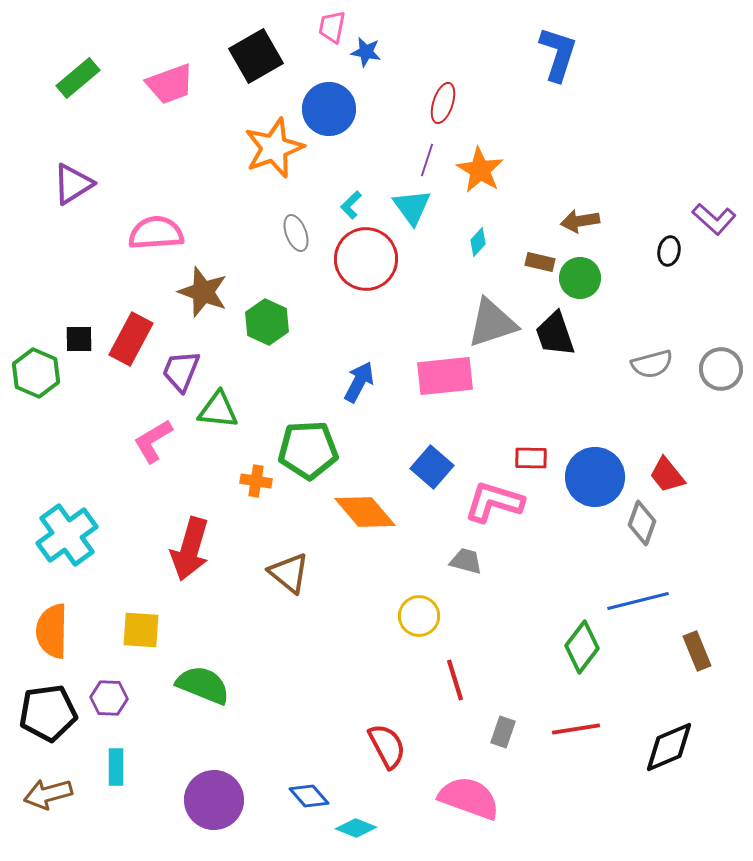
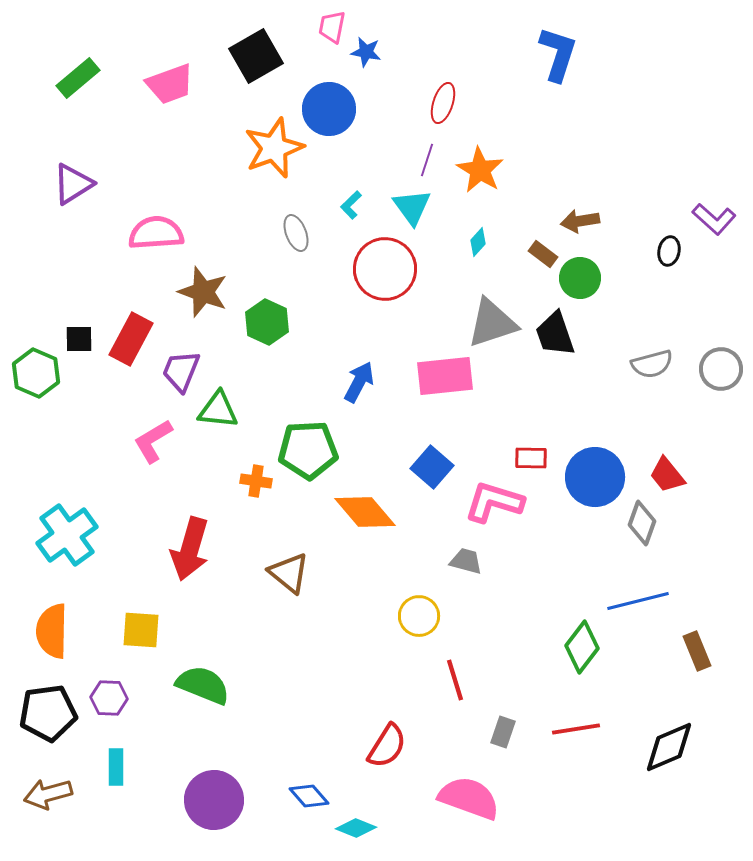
red circle at (366, 259): moved 19 px right, 10 px down
brown rectangle at (540, 262): moved 3 px right, 8 px up; rotated 24 degrees clockwise
red semicircle at (387, 746): rotated 60 degrees clockwise
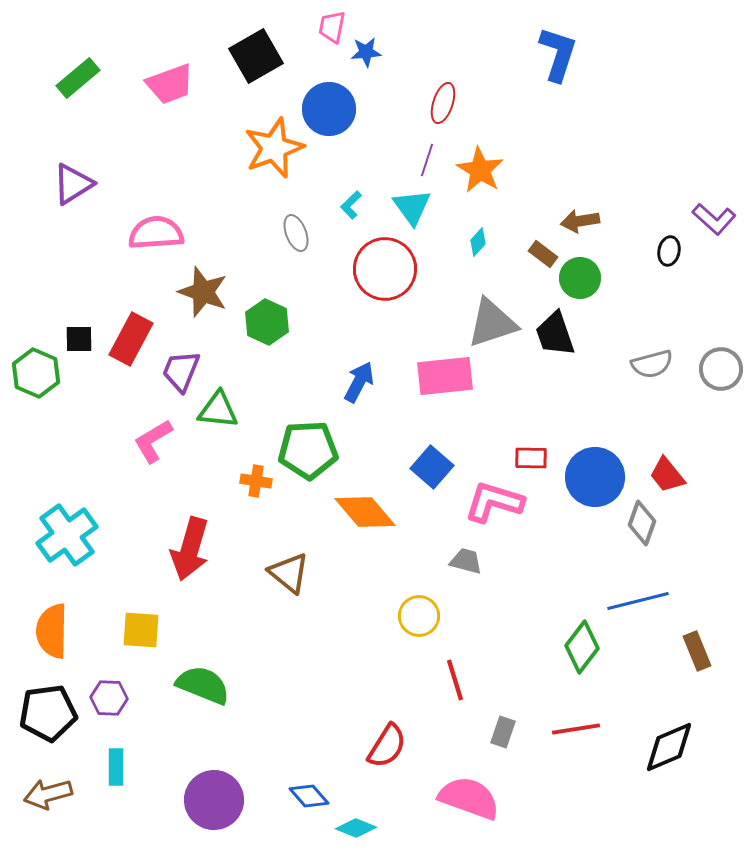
blue star at (366, 52): rotated 16 degrees counterclockwise
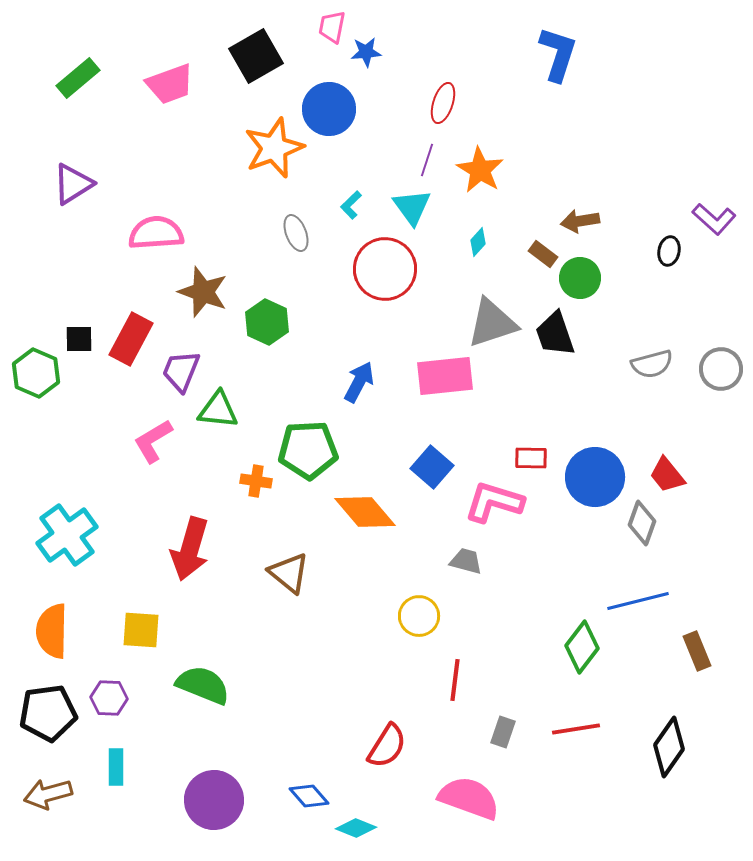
red line at (455, 680): rotated 24 degrees clockwise
black diamond at (669, 747): rotated 32 degrees counterclockwise
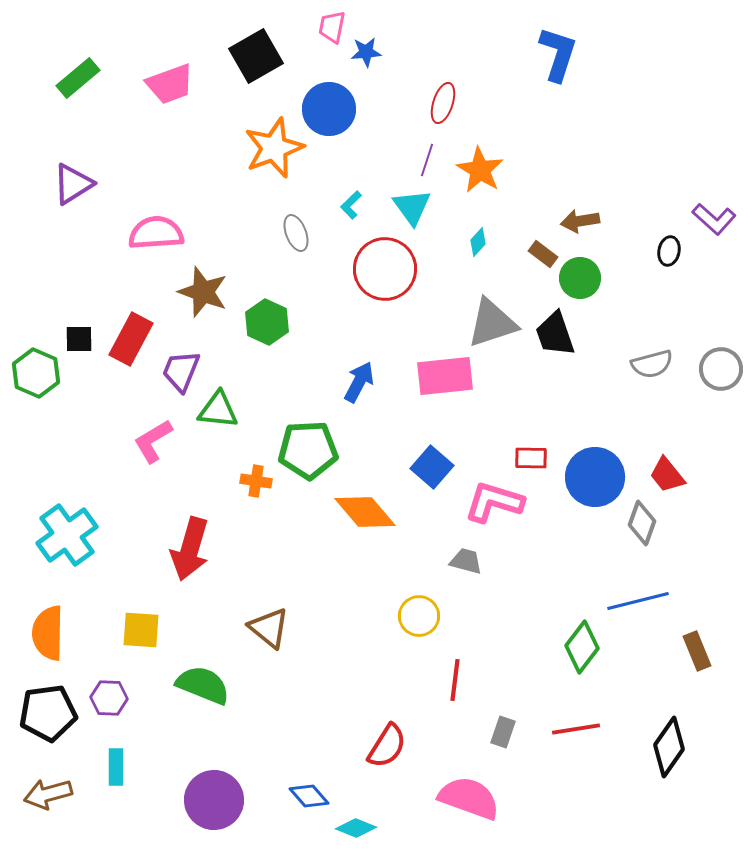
brown triangle at (289, 573): moved 20 px left, 55 px down
orange semicircle at (52, 631): moved 4 px left, 2 px down
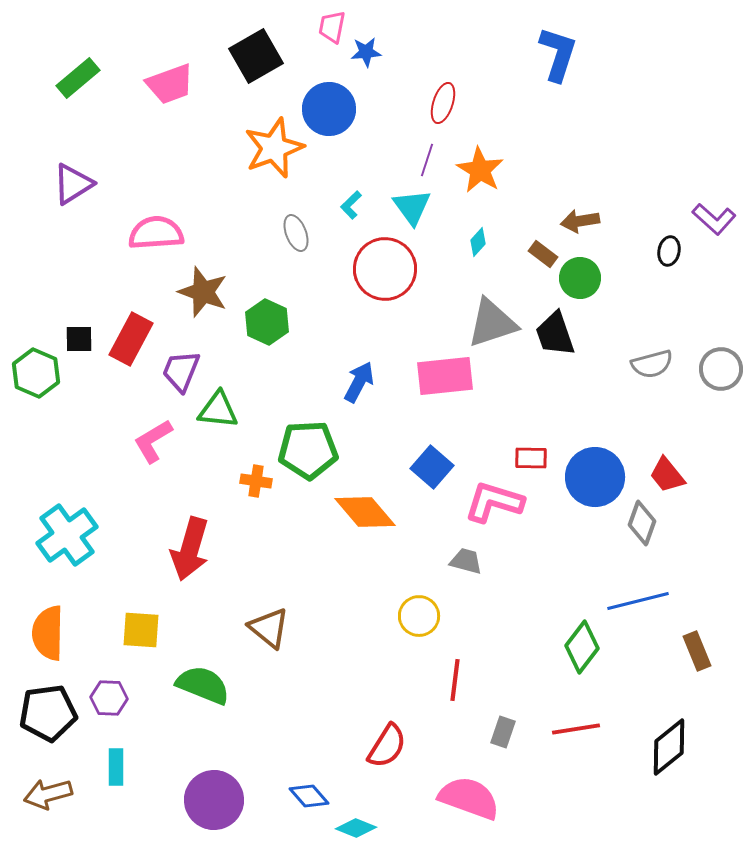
black diamond at (669, 747): rotated 16 degrees clockwise
